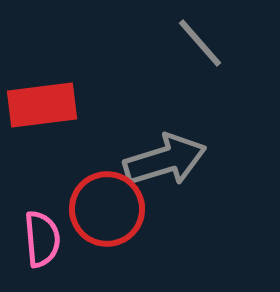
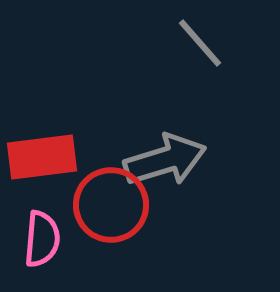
red rectangle: moved 52 px down
red circle: moved 4 px right, 4 px up
pink semicircle: rotated 10 degrees clockwise
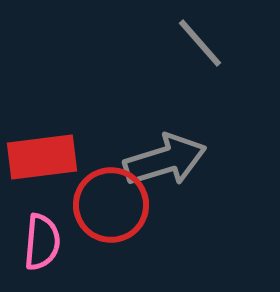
pink semicircle: moved 3 px down
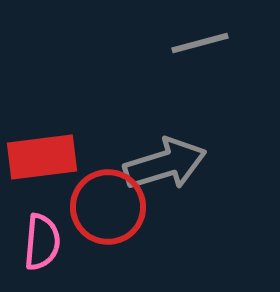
gray line: rotated 64 degrees counterclockwise
gray arrow: moved 4 px down
red circle: moved 3 px left, 2 px down
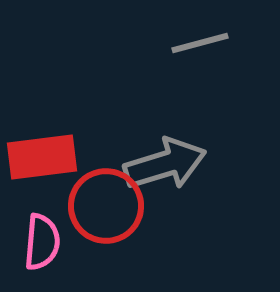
red circle: moved 2 px left, 1 px up
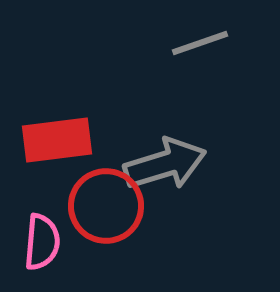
gray line: rotated 4 degrees counterclockwise
red rectangle: moved 15 px right, 17 px up
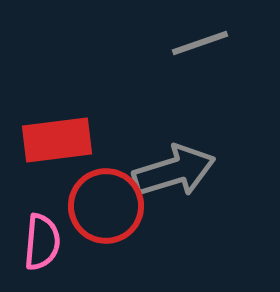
gray arrow: moved 9 px right, 7 px down
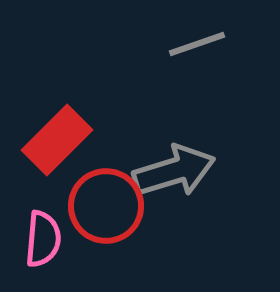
gray line: moved 3 px left, 1 px down
red rectangle: rotated 38 degrees counterclockwise
pink semicircle: moved 1 px right, 3 px up
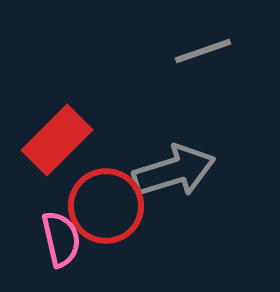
gray line: moved 6 px right, 7 px down
pink semicircle: moved 18 px right; rotated 18 degrees counterclockwise
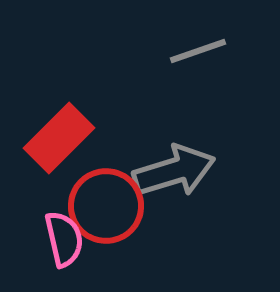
gray line: moved 5 px left
red rectangle: moved 2 px right, 2 px up
pink semicircle: moved 3 px right
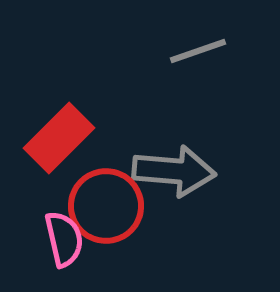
gray arrow: rotated 22 degrees clockwise
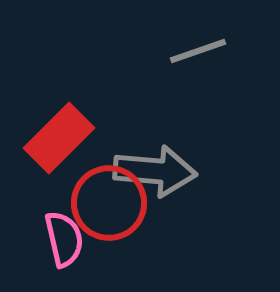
gray arrow: moved 19 px left
red circle: moved 3 px right, 3 px up
